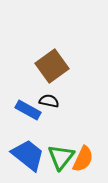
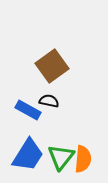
blue trapezoid: rotated 84 degrees clockwise
orange semicircle: rotated 20 degrees counterclockwise
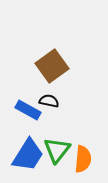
green triangle: moved 4 px left, 7 px up
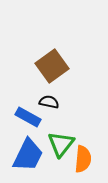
black semicircle: moved 1 px down
blue rectangle: moved 7 px down
green triangle: moved 4 px right, 6 px up
blue trapezoid: rotated 6 degrees counterclockwise
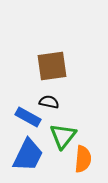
brown square: rotated 28 degrees clockwise
green triangle: moved 2 px right, 8 px up
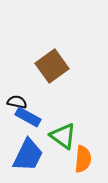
brown square: rotated 28 degrees counterclockwise
black semicircle: moved 32 px left
green triangle: rotated 32 degrees counterclockwise
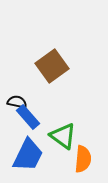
blue rectangle: rotated 20 degrees clockwise
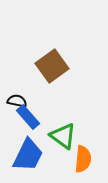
black semicircle: moved 1 px up
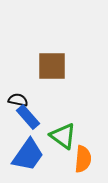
brown square: rotated 36 degrees clockwise
black semicircle: moved 1 px right, 1 px up
blue trapezoid: rotated 9 degrees clockwise
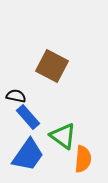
brown square: rotated 28 degrees clockwise
black semicircle: moved 2 px left, 4 px up
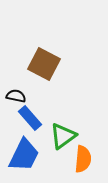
brown square: moved 8 px left, 2 px up
blue rectangle: moved 2 px right, 1 px down
green triangle: rotated 48 degrees clockwise
blue trapezoid: moved 4 px left; rotated 9 degrees counterclockwise
